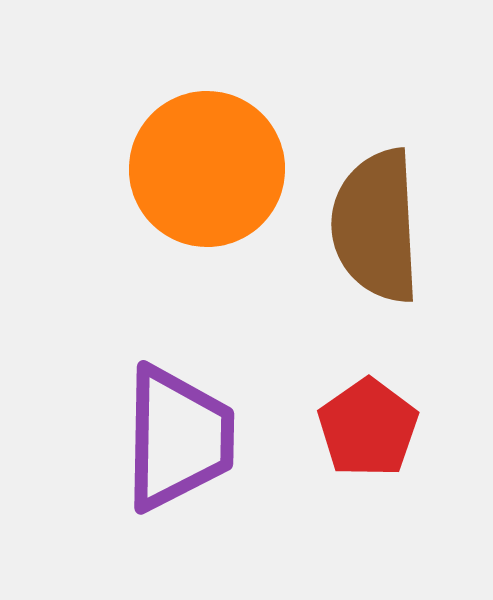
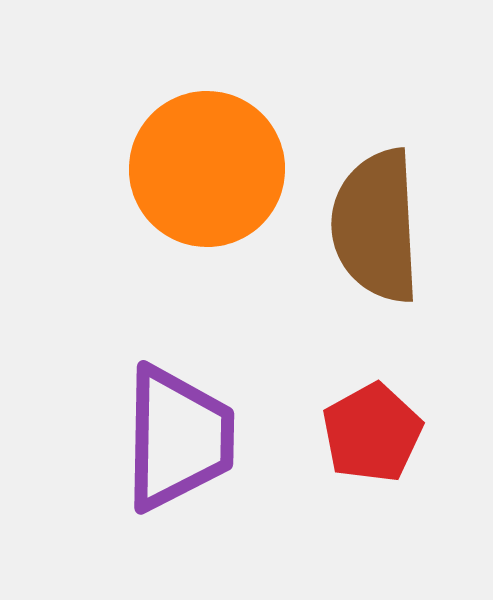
red pentagon: moved 4 px right, 5 px down; rotated 6 degrees clockwise
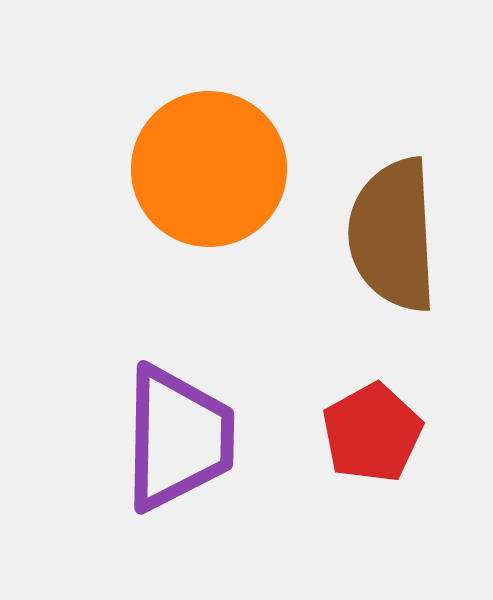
orange circle: moved 2 px right
brown semicircle: moved 17 px right, 9 px down
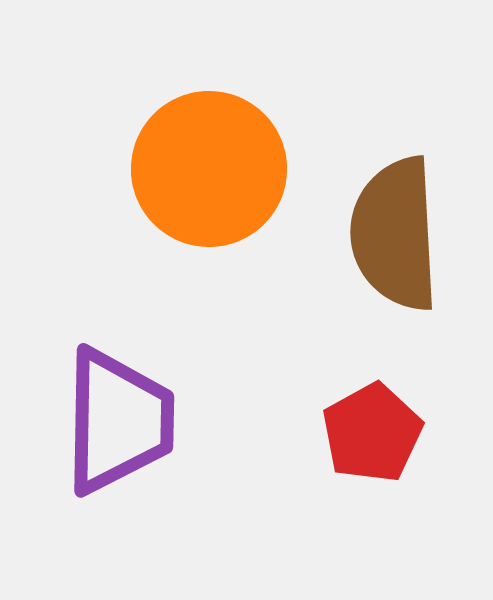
brown semicircle: moved 2 px right, 1 px up
purple trapezoid: moved 60 px left, 17 px up
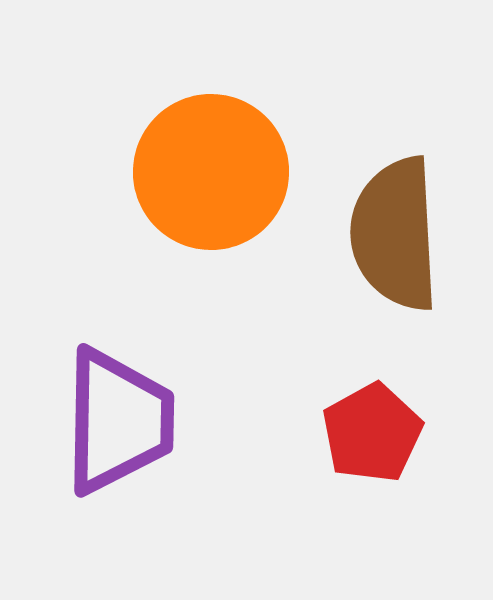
orange circle: moved 2 px right, 3 px down
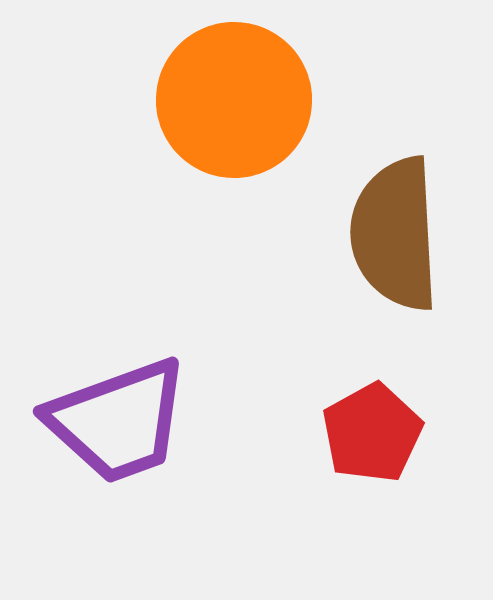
orange circle: moved 23 px right, 72 px up
purple trapezoid: rotated 69 degrees clockwise
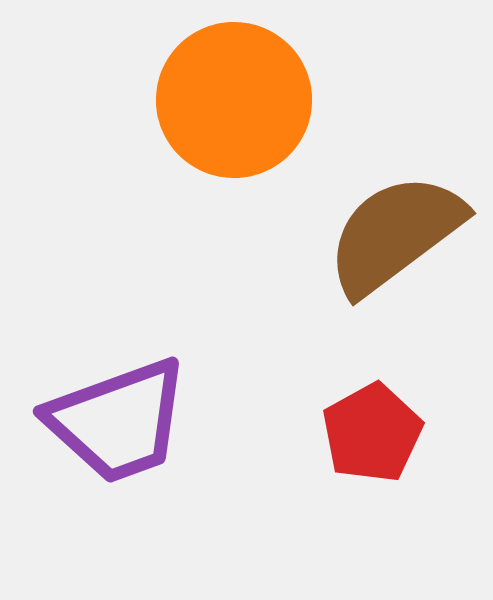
brown semicircle: rotated 56 degrees clockwise
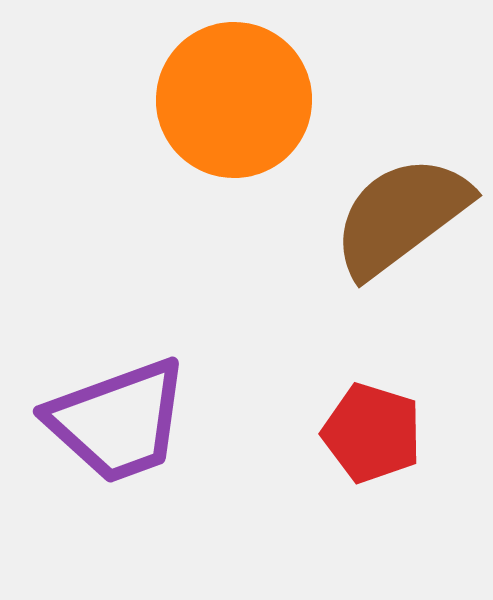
brown semicircle: moved 6 px right, 18 px up
red pentagon: rotated 26 degrees counterclockwise
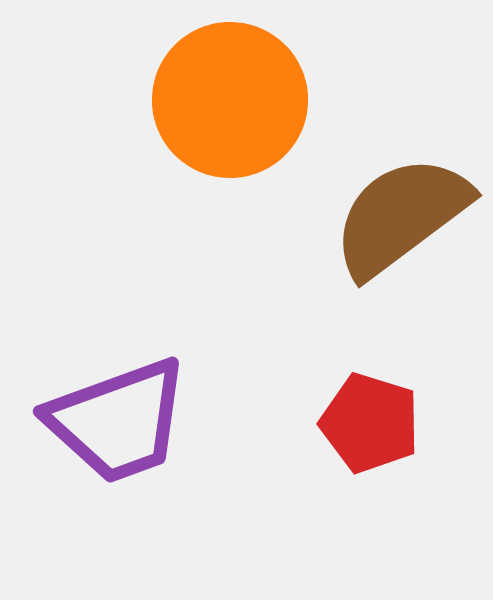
orange circle: moved 4 px left
red pentagon: moved 2 px left, 10 px up
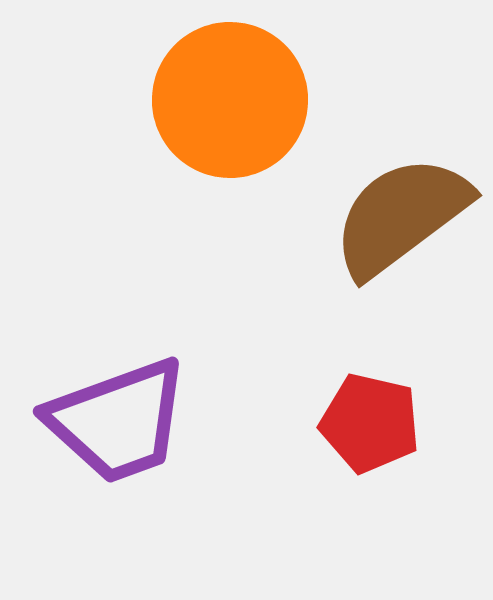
red pentagon: rotated 4 degrees counterclockwise
